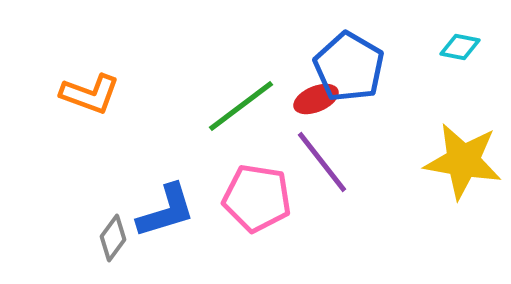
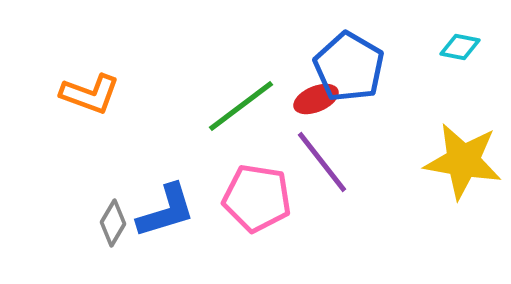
gray diamond: moved 15 px up; rotated 6 degrees counterclockwise
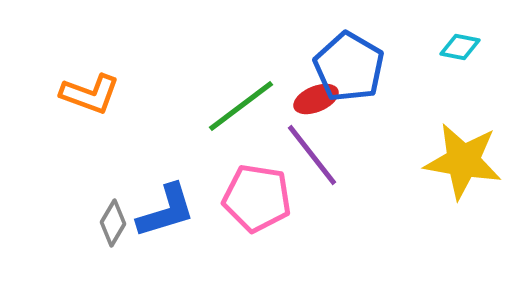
purple line: moved 10 px left, 7 px up
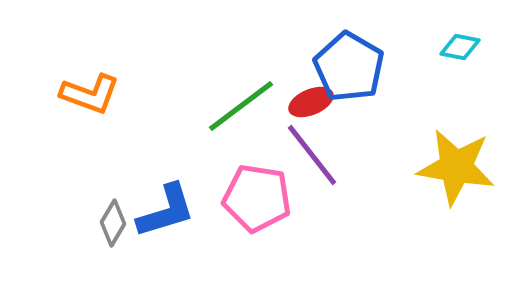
red ellipse: moved 5 px left, 3 px down
yellow star: moved 7 px left, 6 px down
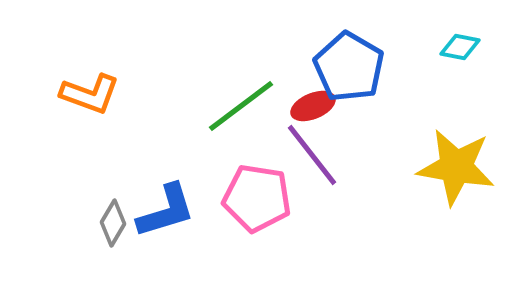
red ellipse: moved 2 px right, 4 px down
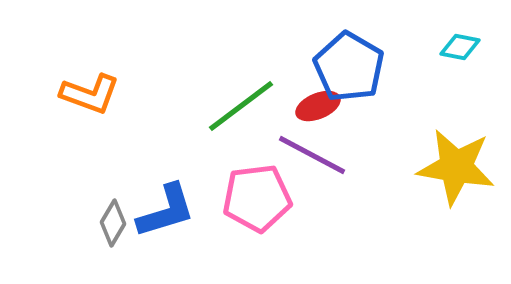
red ellipse: moved 5 px right
purple line: rotated 24 degrees counterclockwise
pink pentagon: rotated 16 degrees counterclockwise
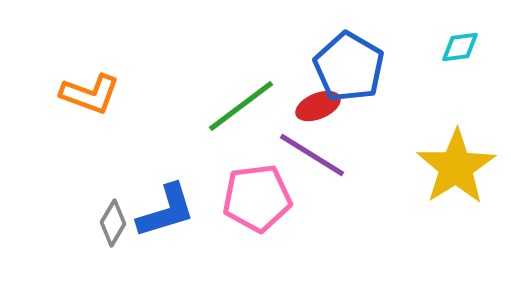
cyan diamond: rotated 18 degrees counterclockwise
purple line: rotated 4 degrees clockwise
yellow star: rotated 30 degrees clockwise
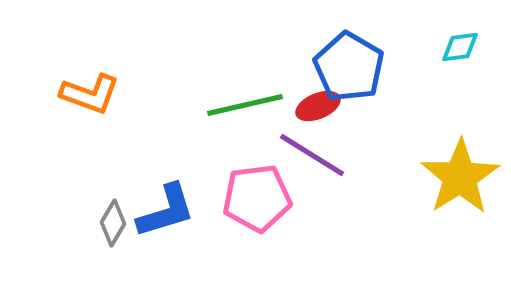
green line: moved 4 px right, 1 px up; rotated 24 degrees clockwise
yellow star: moved 4 px right, 10 px down
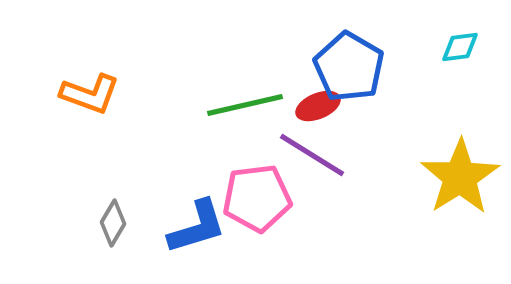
blue L-shape: moved 31 px right, 16 px down
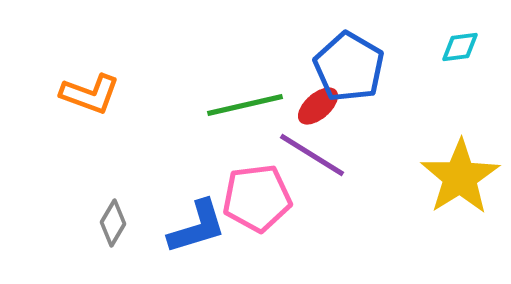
red ellipse: rotated 18 degrees counterclockwise
